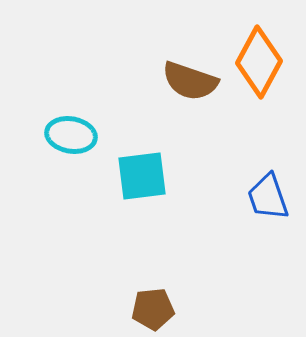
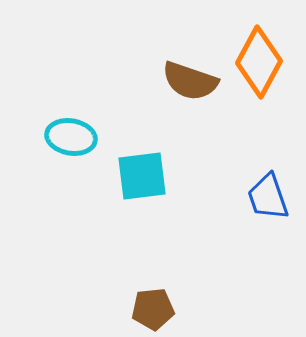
cyan ellipse: moved 2 px down
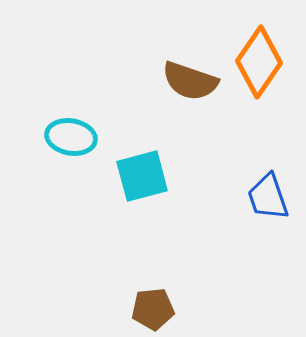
orange diamond: rotated 6 degrees clockwise
cyan square: rotated 8 degrees counterclockwise
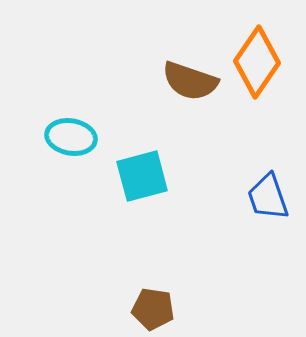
orange diamond: moved 2 px left
brown pentagon: rotated 15 degrees clockwise
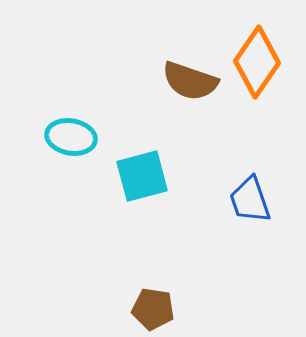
blue trapezoid: moved 18 px left, 3 px down
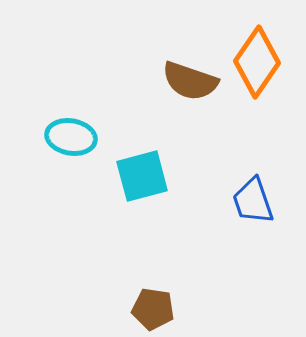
blue trapezoid: moved 3 px right, 1 px down
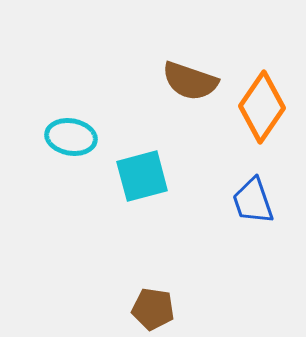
orange diamond: moved 5 px right, 45 px down
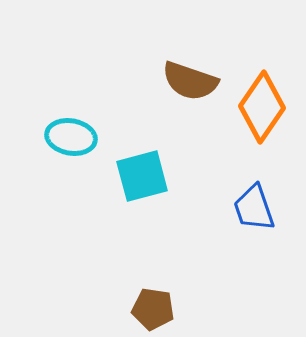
blue trapezoid: moved 1 px right, 7 px down
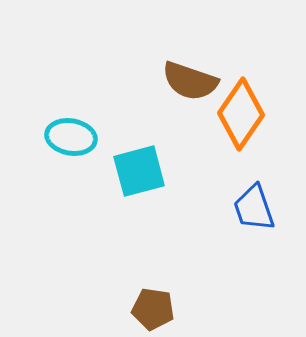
orange diamond: moved 21 px left, 7 px down
cyan square: moved 3 px left, 5 px up
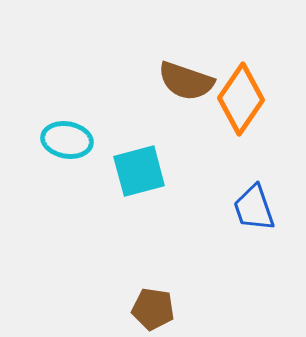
brown semicircle: moved 4 px left
orange diamond: moved 15 px up
cyan ellipse: moved 4 px left, 3 px down
